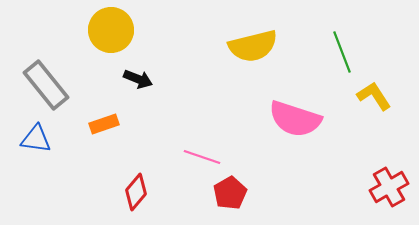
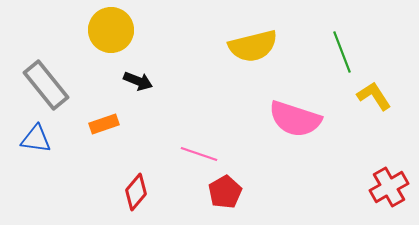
black arrow: moved 2 px down
pink line: moved 3 px left, 3 px up
red pentagon: moved 5 px left, 1 px up
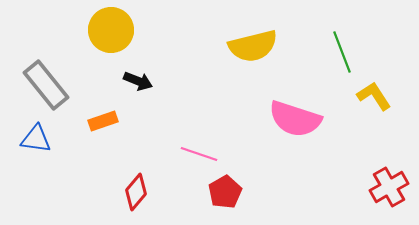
orange rectangle: moved 1 px left, 3 px up
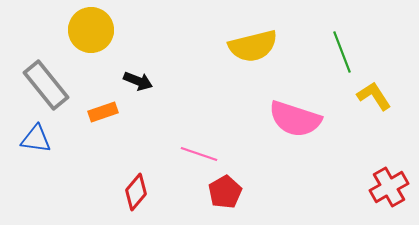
yellow circle: moved 20 px left
orange rectangle: moved 9 px up
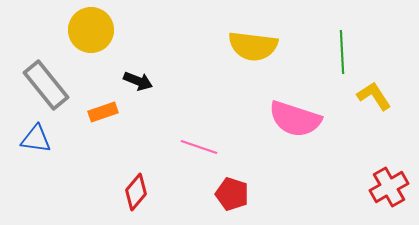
yellow semicircle: rotated 21 degrees clockwise
green line: rotated 18 degrees clockwise
pink line: moved 7 px up
red pentagon: moved 7 px right, 2 px down; rotated 24 degrees counterclockwise
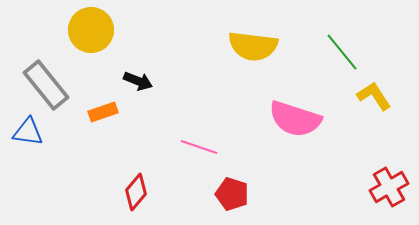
green line: rotated 36 degrees counterclockwise
blue triangle: moved 8 px left, 7 px up
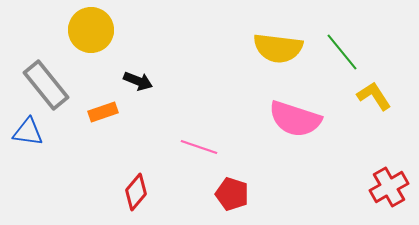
yellow semicircle: moved 25 px right, 2 px down
